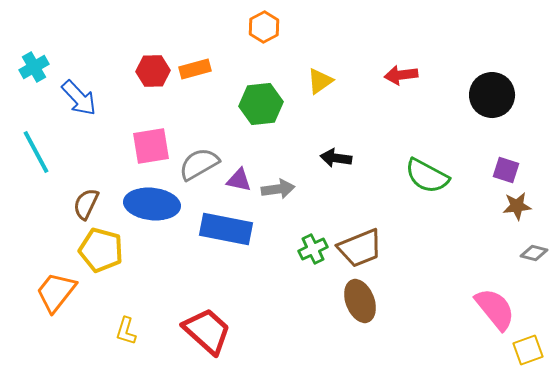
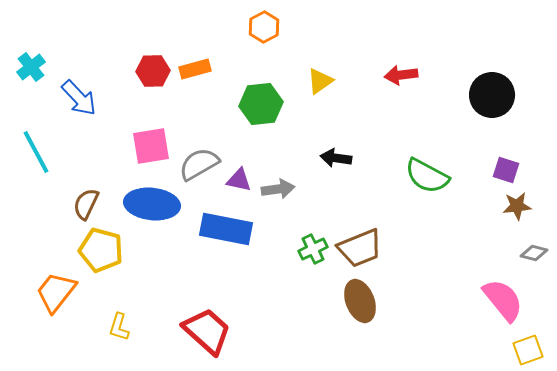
cyan cross: moved 3 px left; rotated 8 degrees counterclockwise
pink semicircle: moved 8 px right, 9 px up
yellow L-shape: moved 7 px left, 4 px up
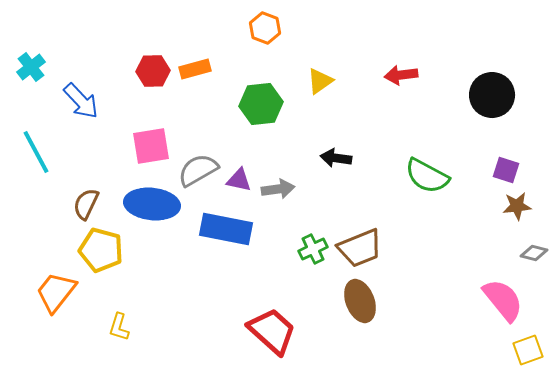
orange hexagon: moved 1 px right, 1 px down; rotated 12 degrees counterclockwise
blue arrow: moved 2 px right, 3 px down
gray semicircle: moved 1 px left, 6 px down
red trapezoid: moved 65 px right
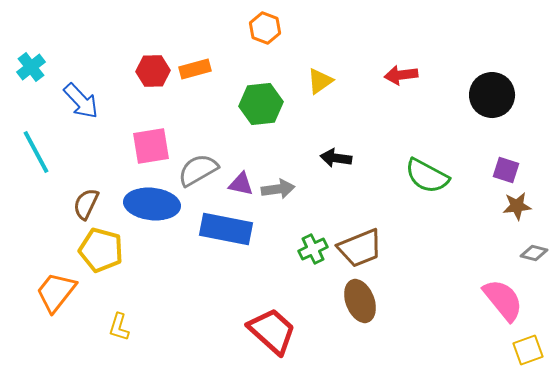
purple triangle: moved 2 px right, 4 px down
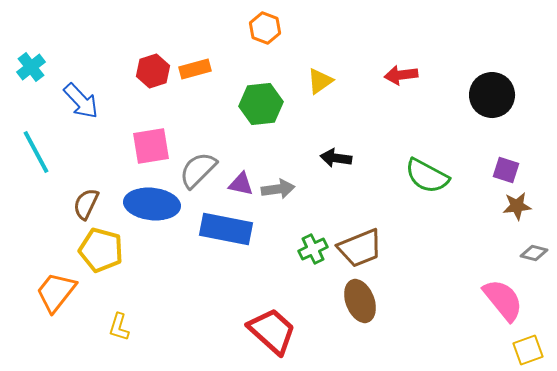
red hexagon: rotated 16 degrees counterclockwise
gray semicircle: rotated 15 degrees counterclockwise
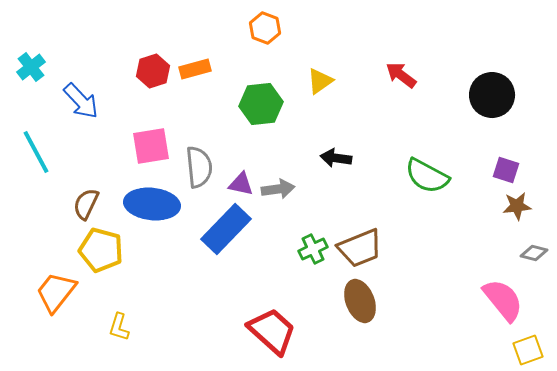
red arrow: rotated 44 degrees clockwise
gray semicircle: moved 1 px right, 3 px up; rotated 129 degrees clockwise
blue rectangle: rotated 57 degrees counterclockwise
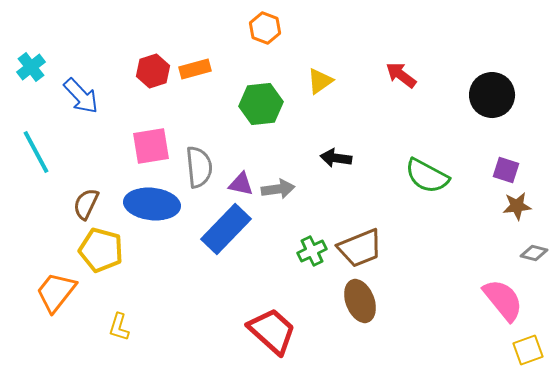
blue arrow: moved 5 px up
green cross: moved 1 px left, 2 px down
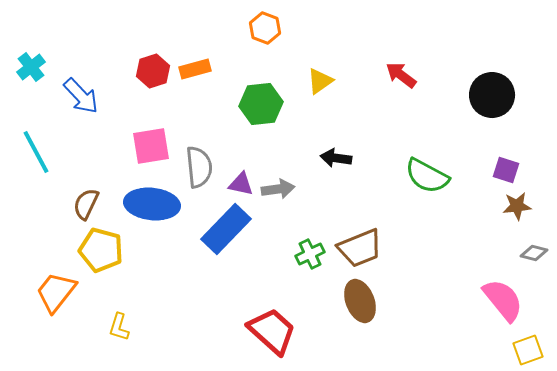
green cross: moved 2 px left, 3 px down
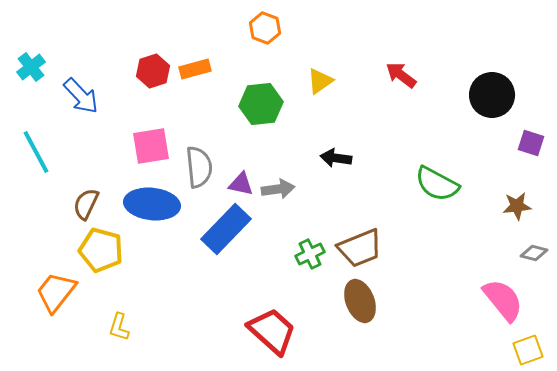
purple square: moved 25 px right, 27 px up
green semicircle: moved 10 px right, 8 px down
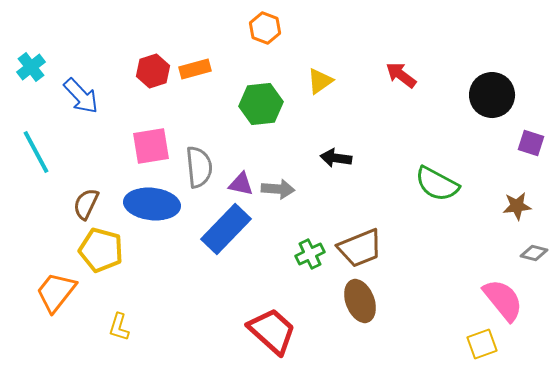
gray arrow: rotated 12 degrees clockwise
yellow square: moved 46 px left, 6 px up
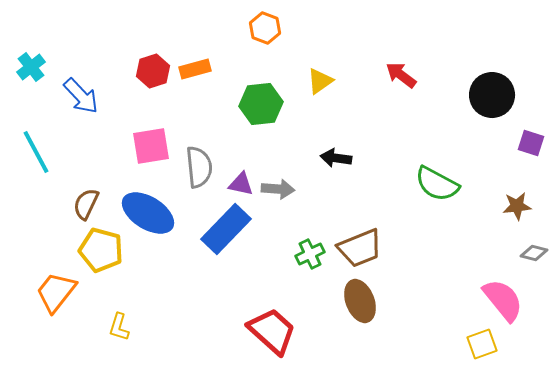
blue ellipse: moved 4 px left, 9 px down; rotated 26 degrees clockwise
